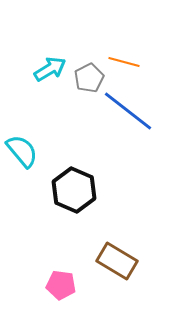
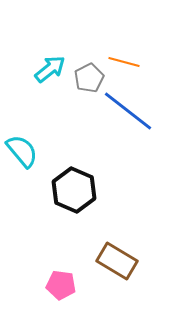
cyan arrow: rotated 8 degrees counterclockwise
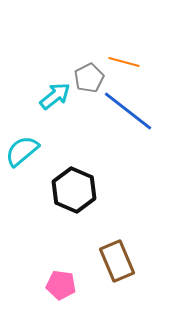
cyan arrow: moved 5 px right, 27 px down
cyan semicircle: rotated 90 degrees counterclockwise
brown rectangle: rotated 36 degrees clockwise
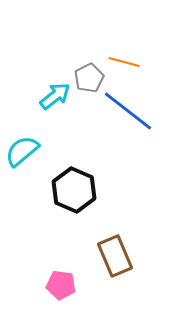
brown rectangle: moved 2 px left, 5 px up
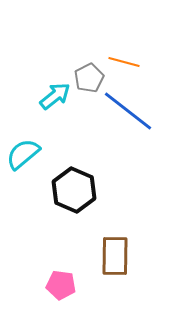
cyan semicircle: moved 1 px right, 3 px down
brown rectangle: rotated 24 degrees clockwise
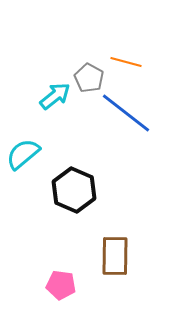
orange line: moved 2 px right
gray pentagon: rotated 16 degrees counterclockwise
blue line: moved 2 px left, 2 px down
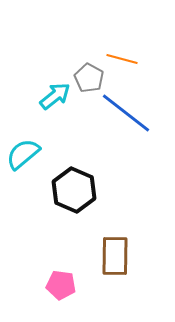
orange line: moved 4 px left, 3 px up
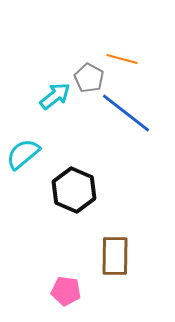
pink pentagon: moved 5 px right, 6 px down
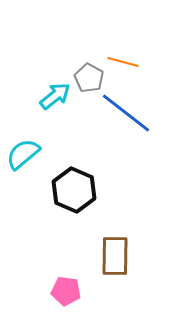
orange line: moved 1 px right, 3 px down
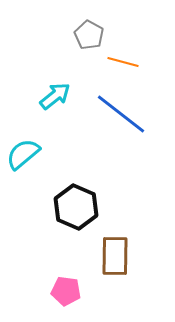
gray pentagon: moved 43 px up
blue line: moved 5 px left, 1 px down
black hexagon: moved 2 px right, 17 px down
